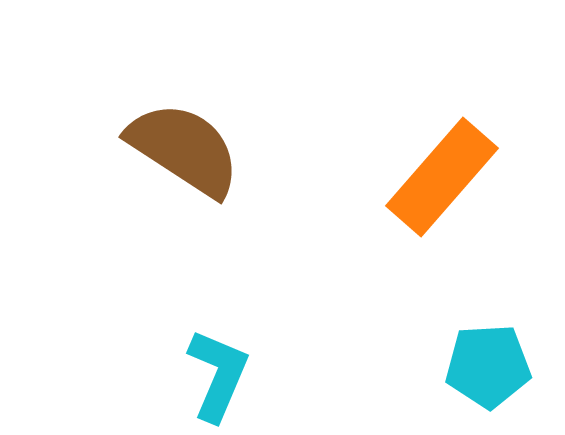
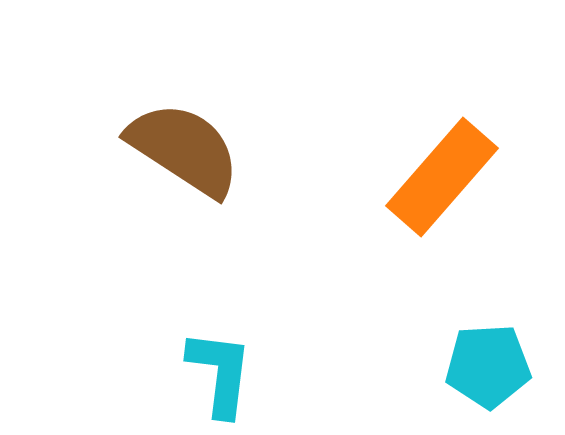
cyan L-shape: moved 2 px right, 2 px up; rotated 16 degrees counterclockwise
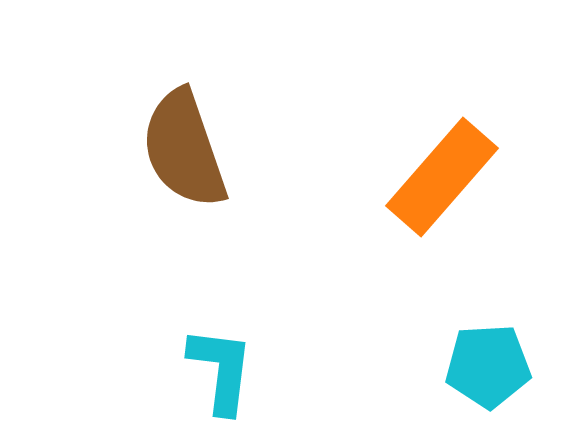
brown semicircle: rotated 142 degrees counterclockwise
cyan L-shape: moved 1 px right, 3 px up
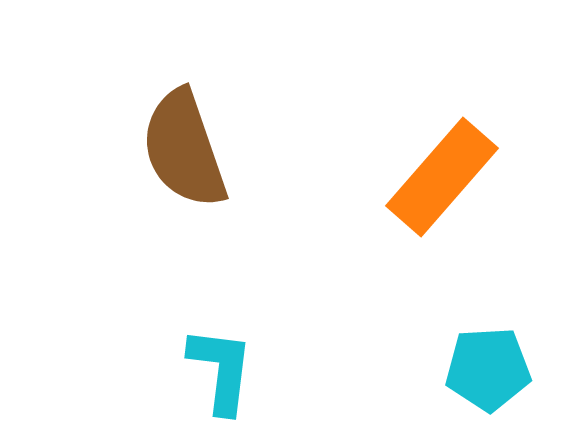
cyan pentagon: moved 3 px down
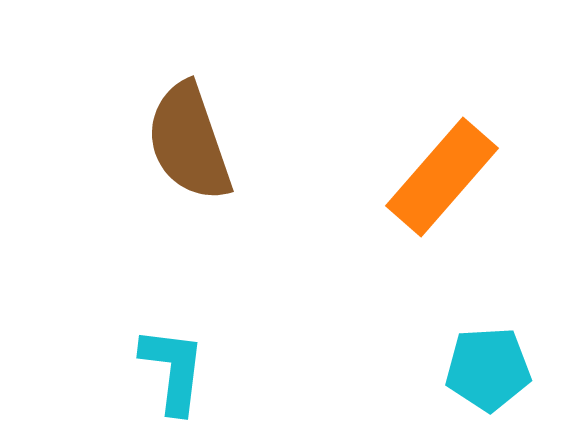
brown semicircle: moved 5 px right, 7 px up
cyan L-shape: moved 48 px left
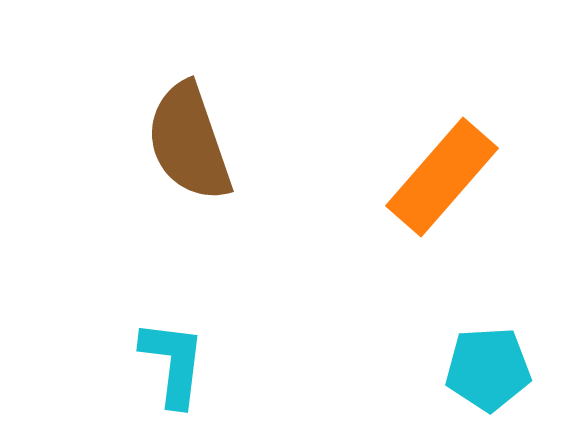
cyan L-shape: moved 7 px up
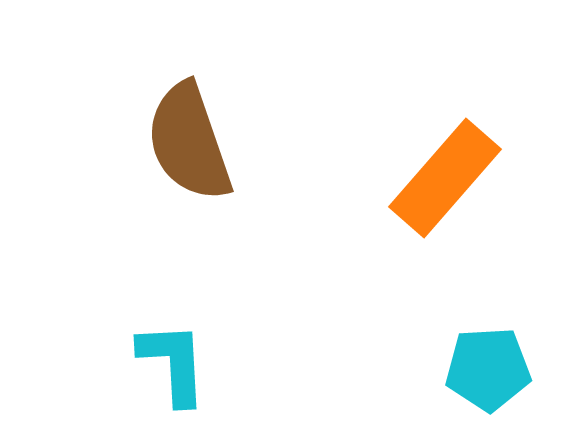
orange rectangle: moved 3 px right, 1 px down
cyan L-shape: rotated 10 degrees counterclockwise
